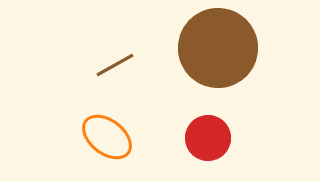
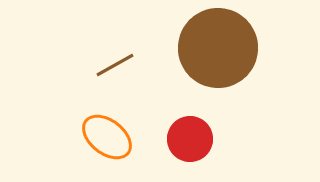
red circle: moved 18 px left, 1 px down
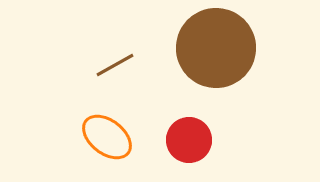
brown circle: moved 2 px left
red circle: moved 1 px left, 1 px down
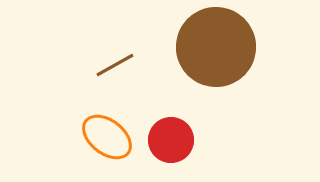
brown circle: moved 1 px up
red circle: moved 18 px left
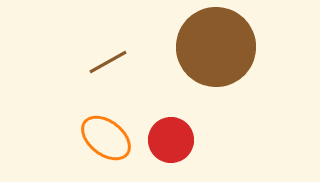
brown line: moved 7 px left, 3 px up
orange ellipse: moved 1 px left, 1 px down
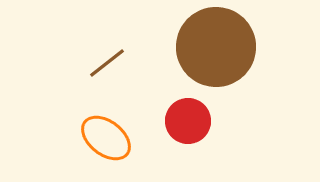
brown line: moved 1 px left, 1 px down; rotated 9 degrees counterclockwise
red circle: moved 17 px right, 19 px up
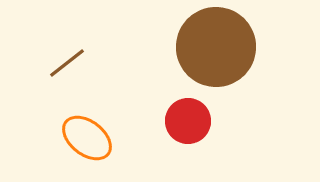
brown line: moved 40 px left
orange ellipse: moved 19 px left
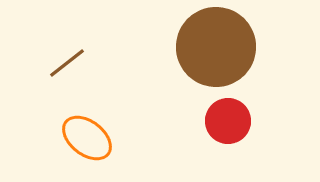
red circle: moved 40 px right
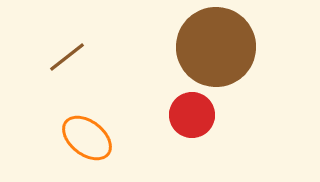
brown line: moved 6 px up
red circle: moved 36 px left, 6 px up
